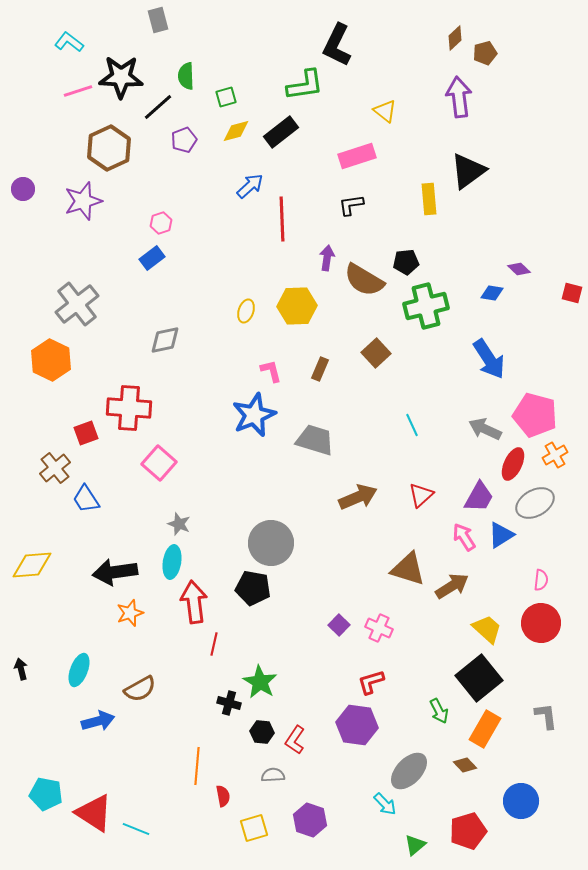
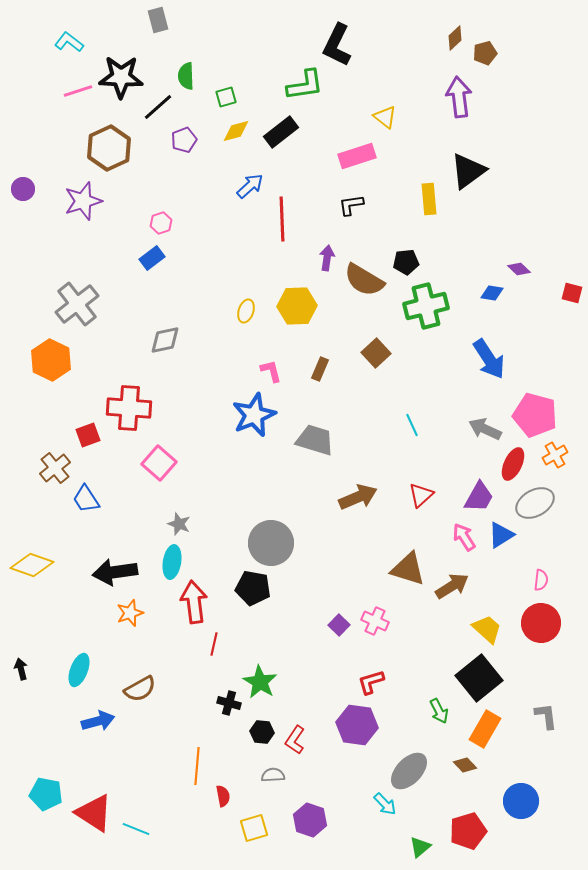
yellow triangle at (385, 111): moved 6 px down
red square at (86, 433): moved 2 px right, 2 px down
yellow diamond at (32, 565): rotated 24 degrees clockwise
pink cross at (379, 628): moved 4 px left, 7 px up
green triangle at (415, 845): moved 5 px right, 2 px down
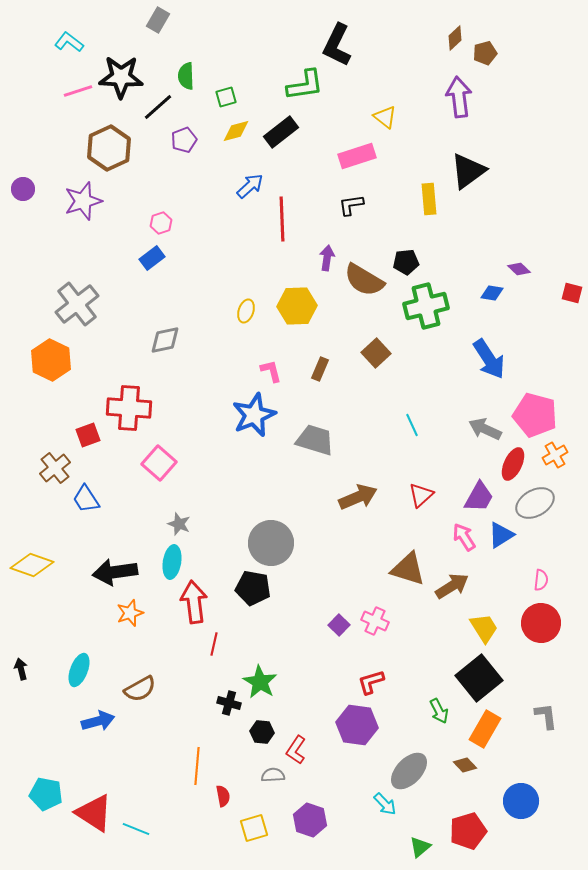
gray rectangle at (158, 20): rotated 45 degrees clockwise
yellow trapezoid at (487, 629): moved 3 px left, 1 px up; rotated 16 degrees clockwise
red L-shape at (295, 740): moved 1 px right, 10 px down
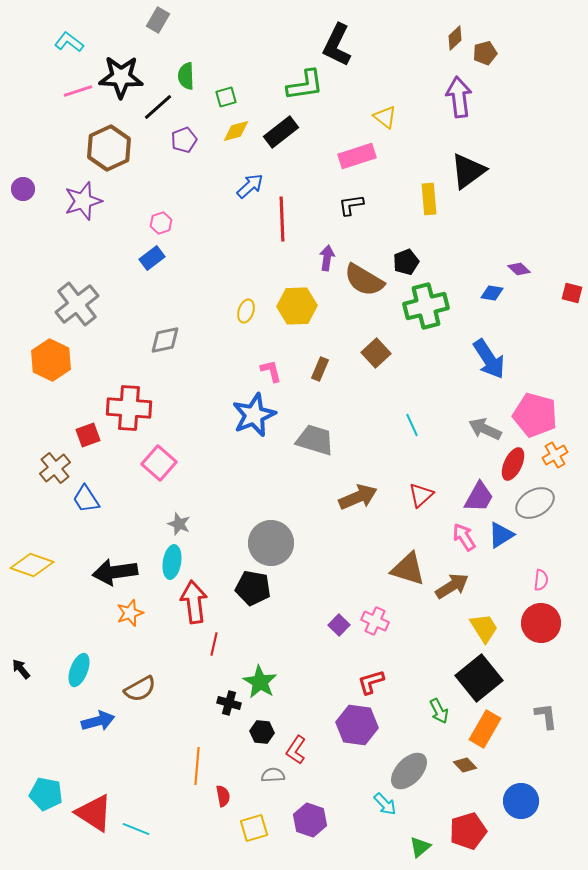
black pentagon at (406, 262): rotated 15 degrees counterclockwise
black arrow at (21, 669): rotated 25 degrees counterclockwise
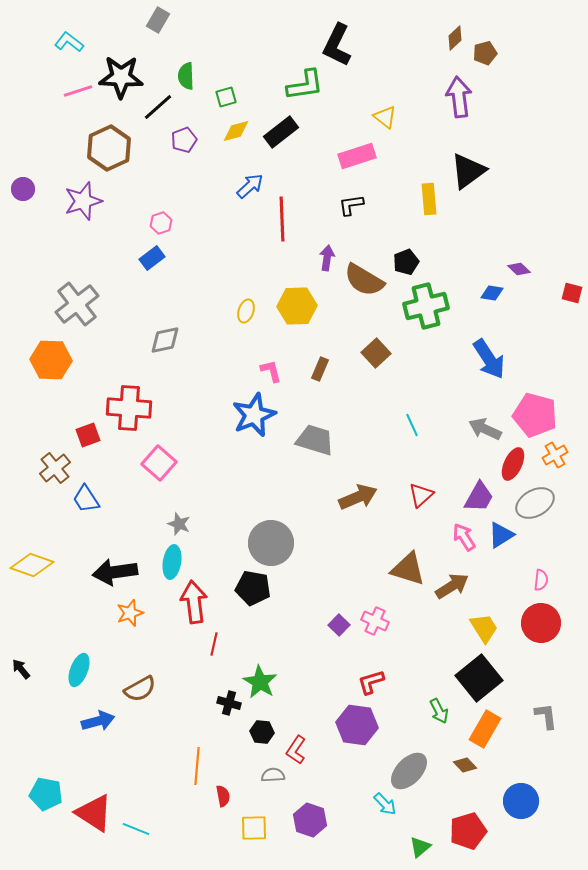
orange hexagon at (51, 360): rotated 24 degrees counterclockwise
yellow square at (254, 828): rotated 16 degrees clockwise
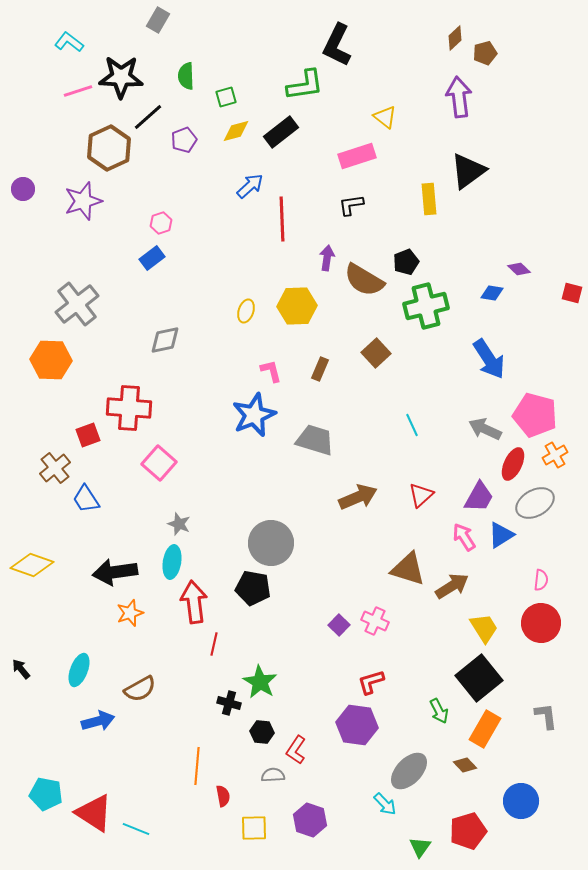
black line at (158, 107): moved 10 px left, 10 px down
green triangle at (420, 847): rotated 15 degrees counterclockwise
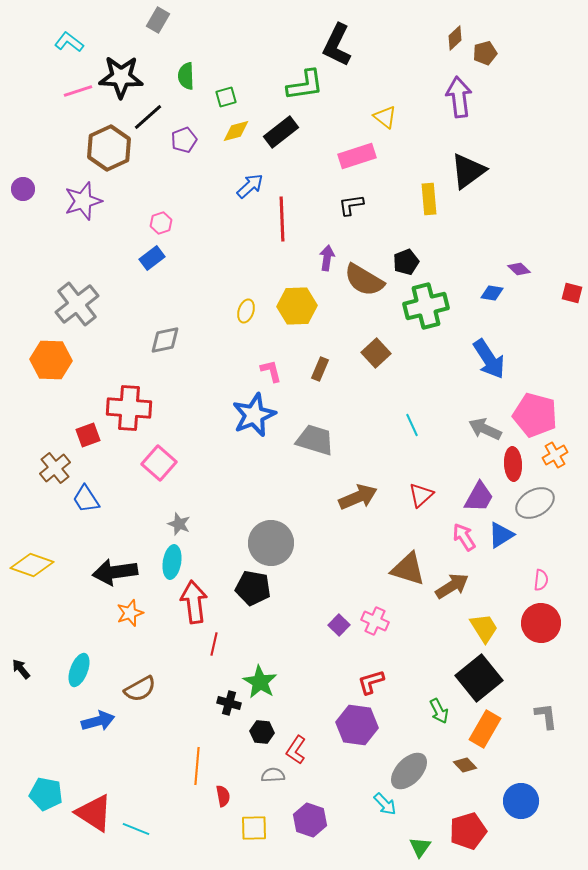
red ellipse at (513, 464): rotated 28 degrees counterclockwise
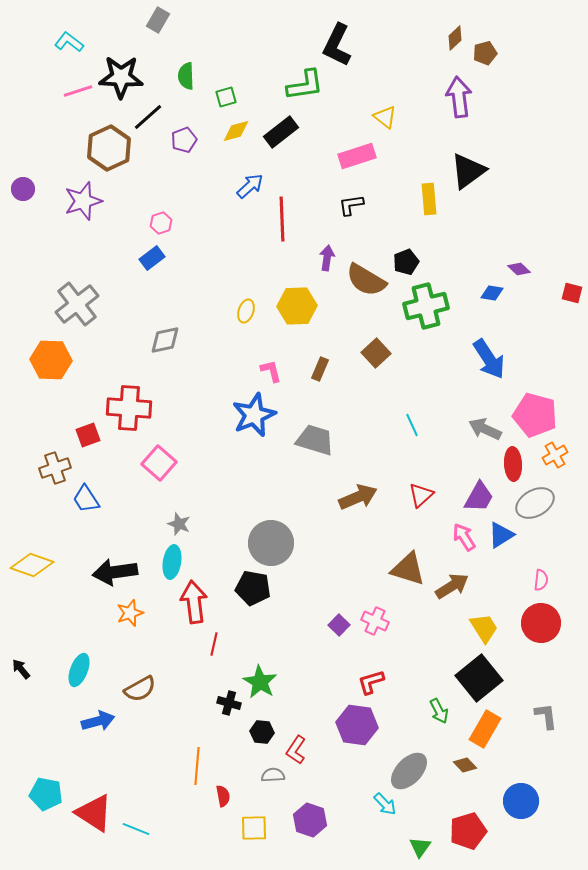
brown semicircle at (364, 280): moved 2 px right
brown cross at (55, 468): rotated 20 degrees clockwise
